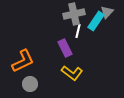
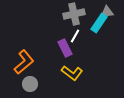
gray triangle: rotated 40 degrees clockwise
cyan rectangle: moved 3 px right, 2 px down
white line: moved 3 px left, 5 px down; rotated 16 degrees clockwise
orange L-shape: moved 1 px right, 1 px down; rotated 15 degrees counterclockwise
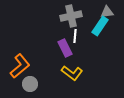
gray cross: moved 3 px left, 2 px down
cyan rectangle: moved 1 px right, 3 px down
white line: rotated 24 degrees counterclockwise
orange L-shape: moved 4 px left, 4 px down
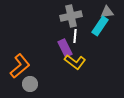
yellow L-shape: moved 3 px right, 11 px up
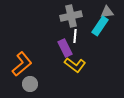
yellow L-shape: moved 3 px down
orange L-shape: moved 2 px right, 2 px up
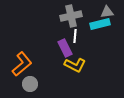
cyan rectangle: moved 2 px up; rotated 42 degrees clockwise
yellow L-shape: rotated 10 degrees counterclockwise
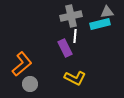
yellow L-shape: moved 13 px down
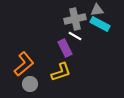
gray triangle: moved 10 px left, 2 px up
gray cross: moved 4 px right, 3 px down
cyan rectangle: rotated 42 degrees clockwise
white line: rotated 64 degrees counterclockwise
orange L-shape: moved 2 px right
yellow L-shape: moved 14 px left, 6 px up; rotated 45 degrees counterclockwise
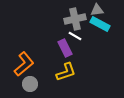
yellow L-shape: moved 5 px right
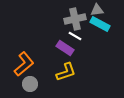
purple rectangle: rotated 30 degrees counterclockwise
